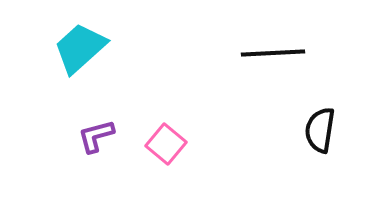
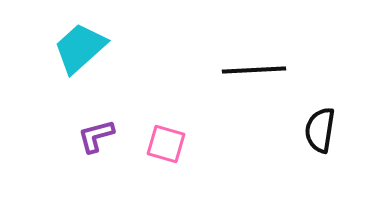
black line: moved 19 px left, 17 px down
pink square: rotated 24 degrees counterclockwise
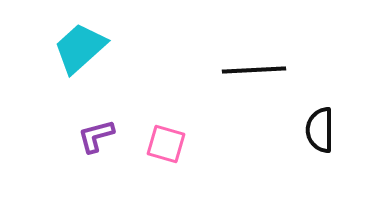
black semicircle: rotated 9 degrees counterclockwise
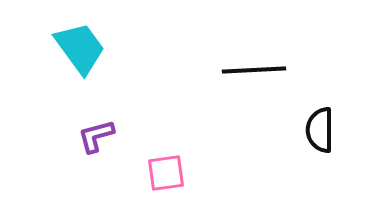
cyan trapezoid: rotated 96 degrees clockwise
pink square: moved 29 px down; rotated 24 degrees counterclockwise
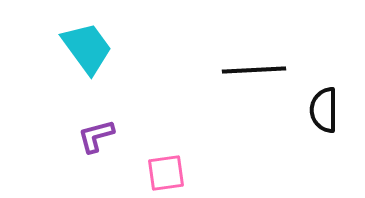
cyan trapezoid: moved 7 px right
black semicircle: moved 4 px right, 20 px up
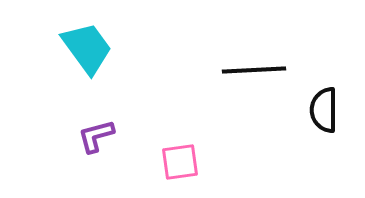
pink square: moved 14 px right, 11 px up
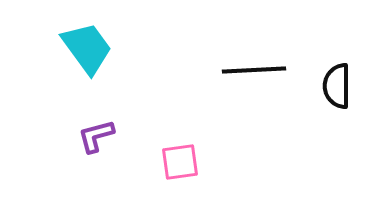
black semicircle: moved 13 px right, 24 px up
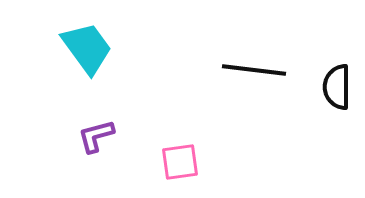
black line: rotated 10 degrees clockwise
black semicircle: moved 1 px down
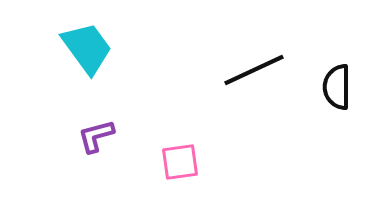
black line: rotated 32 degrees counterclockwise
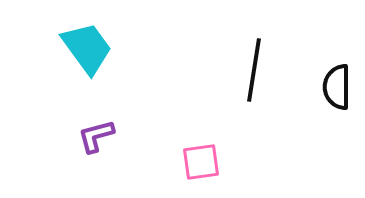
black line: rotated 56 degrees counterclockwise
pink square: moved 21 px right
